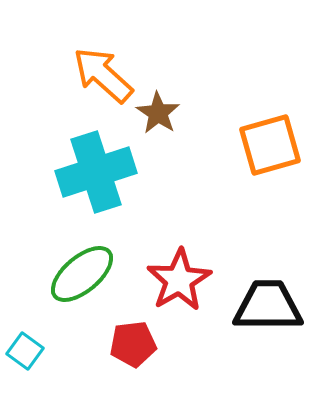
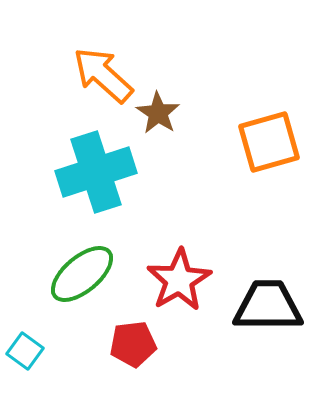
orange square: moved 1 px left, 3 px up
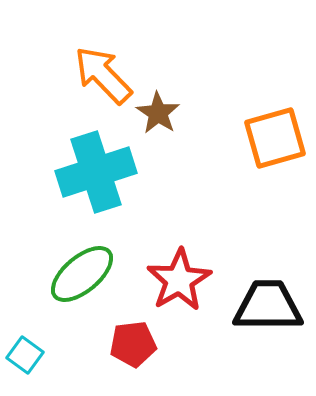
orange arrow: rotated 4 degrees clockwise
orange square: moved 6 px right, 4 px up
cyan square: moved 4 px down
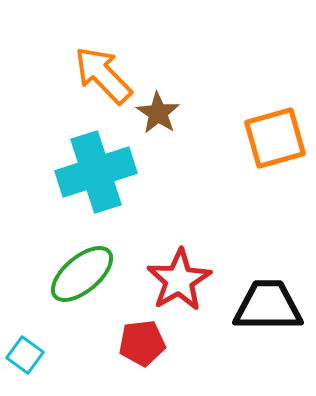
red pentagon: moved 9 px right, 1 px up
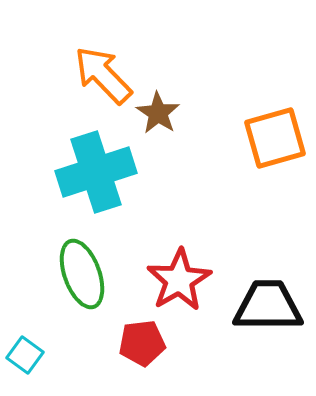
green ellipse: rotated 70 degrees counterclockwise
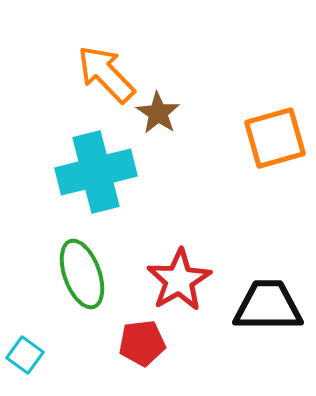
orange arrow: moved 3 px right, 1 px up
cyan cross: rotated 4 degrees clockwise
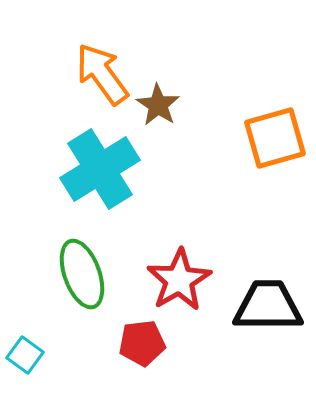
orange arrow: moved 4 px left; rotated 8 degrees clockwise
brown star: moved 8 px up
cyan cross: moved 4 px right, 3 px up; rotated 18 degrees counterclockwise
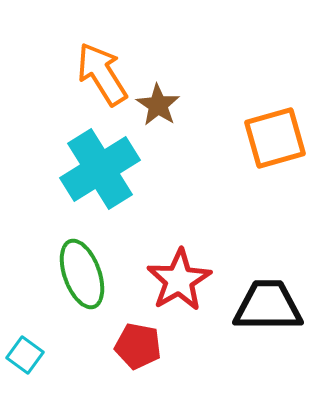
orange arrow: rotated 4 degrees clockwise
red pentagon: moved 4 px left, 3 px down; rotated 18 degrees clockwise
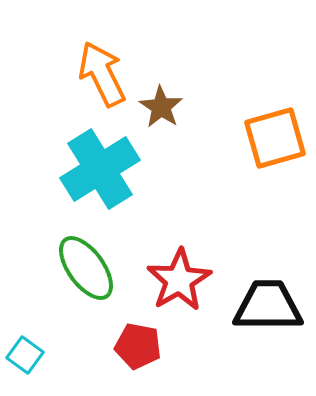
orange arrow: rotated 6 degrees clockwise
brown star: moved 3 px right, 2 px down
green ellipse: moved 4 px right, 6 px up; rotated 16 degrees counterclockwise
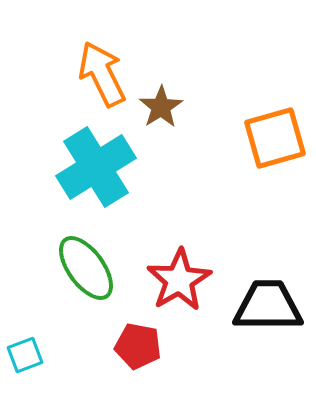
brown star: rotated 6 degrees clockwise
cyan cross: moved 4 px left, 2 px up
cyan square: rotated 33 degrees clockwise
